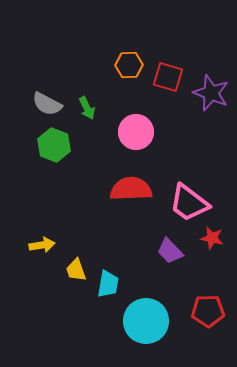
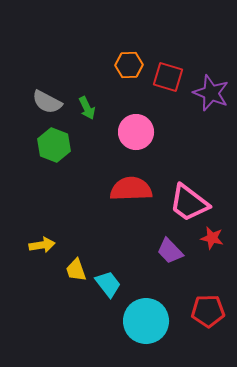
gray semicircle: moved 2 px up
cyan trapezoid: rotated 48 degrees counterclockwise
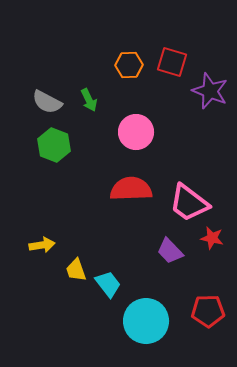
red square: moved 4 px right, 15 px up
purple star: moved 1 px left, 2 px up
green arrow: moved 2 px right, 8 px up
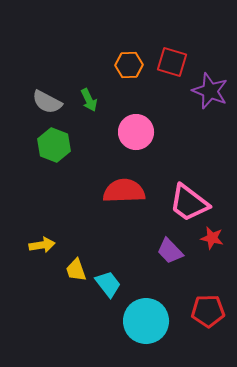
red semicircle: moved 7 px left, 2 px down
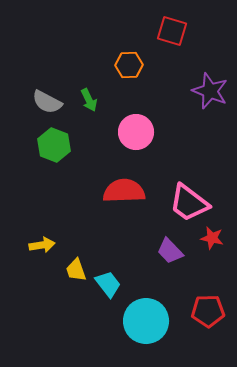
red square: moved 31 px up
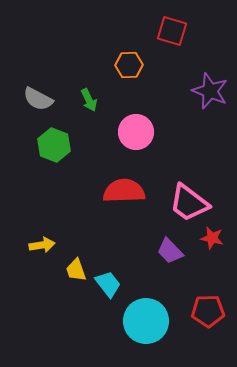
gray semicircle: moved 9 px left, 3 px up
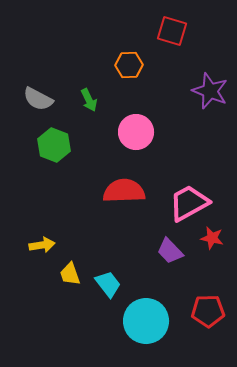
pink trapezoid: rotated 114 degrees clockwise
yellow trapezoid: moved 6 px left, 4 px down
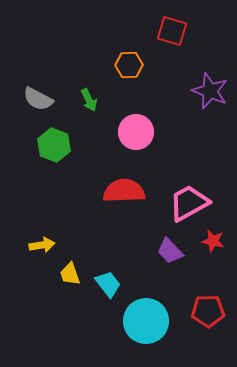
red star: moved 1 px right, 3 px down
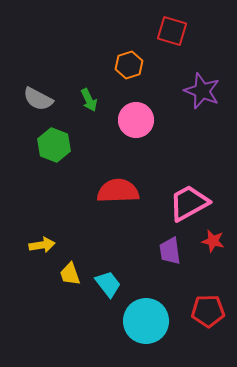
orange hexagon: rotated 16 degrees counterclockwise
purple star: moved 8 px left
pink circle: moved 12 px up
red semicircle: moved 6 px left
purple trapezoid: rotated 36 degrees clockwise
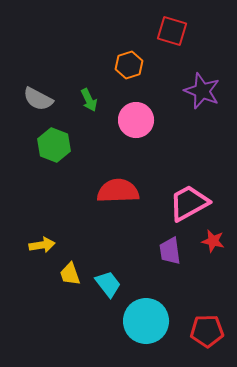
red pentagon: moved 1 px left, 20 px down
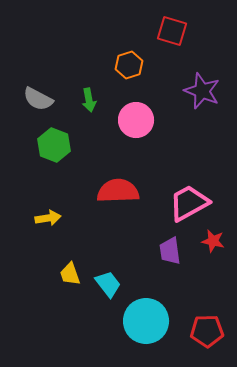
green arrow: rotated 15 degrees clockwise
yellow arrow: moved 6 px right, 27 px up
